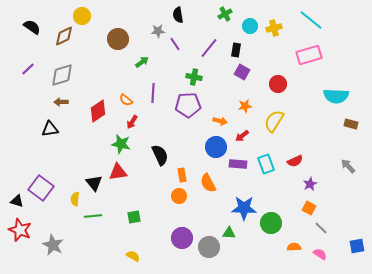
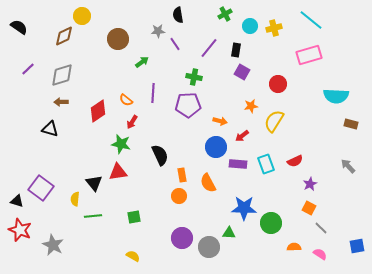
black semicircle at (32, 27): moved 13 px left
orange star at (245, 106): moved 6 px right
black triangle at (50, 129): rotated 24 degrees clockwise
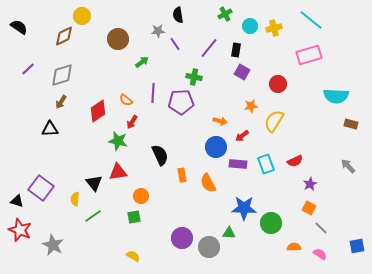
brown arrow at (61, 102): rotated 56 degrees counterclockwise
purple pentagon at (188, 105): moved 7 px left, 3 px up
black triangle at (50, 129): rotated 18 degrees counterclockwise
green star at (121, 144): moved 3 px left, 3 px up
orange circle at (179, 196): moved 38 px left
green line at (93, 216): rotated 30 degrees counterclockwise
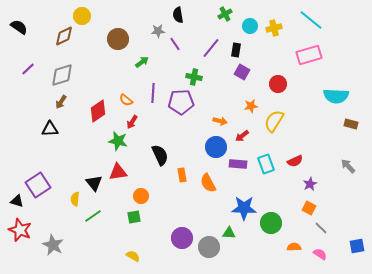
purple line at (209, 48): moved 2 px right
purple square at (41, 188): moved 3 px left, 3 px up; rotated 20 degrees clockwise
